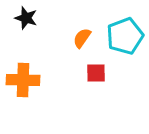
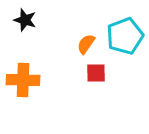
black star: moved 1 px left, 2 px down
orange semicircle: moved 4 px right, 6 px down
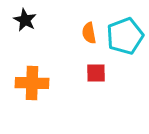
black star: rotated 10 degrees clockwise
orange semicircle: moved 3 px right, 11 px up; rotated 45 degrees counterclockwise
orange cross: moved 9 px right, 3 px down
